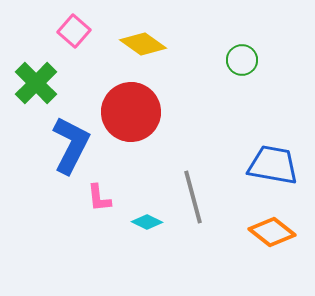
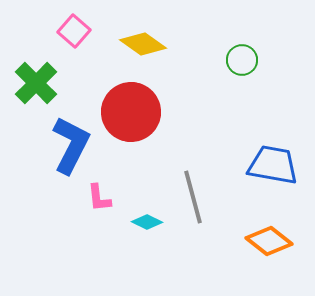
orange diamond: moved 3 px left, 9 px down
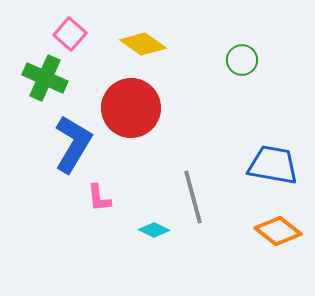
pink square: moved 4 px left, 3 px down
green cross: moved 9 px right, 5 px up; rotated 21 degrees counterclockwise
red circle: moved 4 px up
blue L-shape: moved 2 px right, 1 px up; rotated 4 degrees clockwise
cyan diamond: moved 7 px right, 8 px down
orange diamond: moved 9 px right, 10 px up
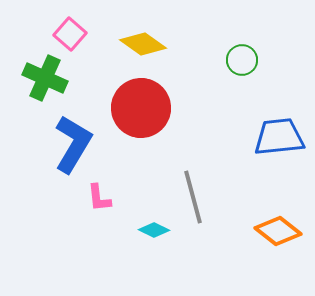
red circle: moved 10 px right
blue trapezoid: moved 6 px right, 28 px up; rotated 16 degrees counterclockwise
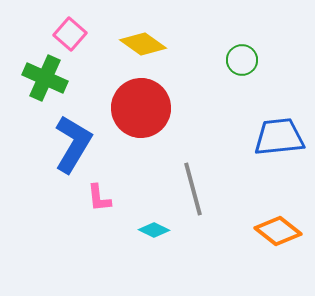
gray line: moved 8 px up
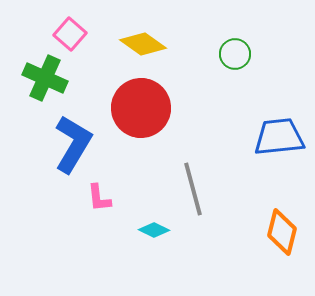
green circle: moved 7 px left, 6 px up
orange diamond: moved 4 px right, 1 px down; rotated 66 degrees clockwise
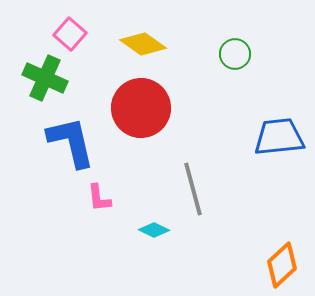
blue L-shape: moved 2 px left, 2 px up; rotated 44 degrees counterclockwise
orange diamond: moved 33 px down; rotated 33 degrees clockwise
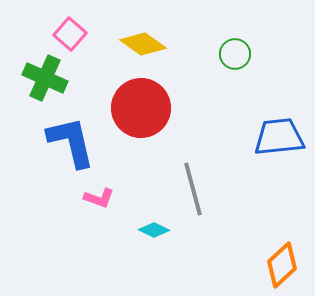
pink L-shape: rotated 64 degrees counterclockwise
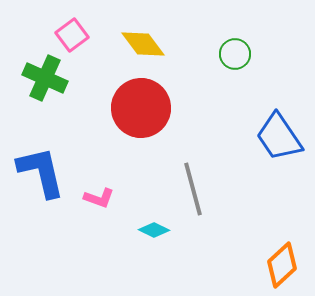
pink square: moved 2 px right, 1 px down; rotated 12 degrees clockwise
yellow diamond: rotated 18 degrees clockwise
blue trapezoid: rotated 118 degrees counterclockwise
blue L-shape: moved 30 px left, 30 px down
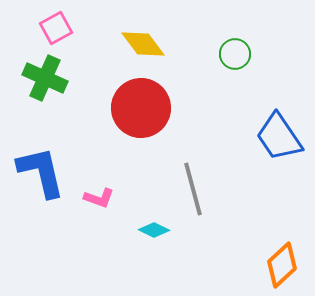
pink square: moved 16 px left, 7 px up; rotated 8 degrees clockwise
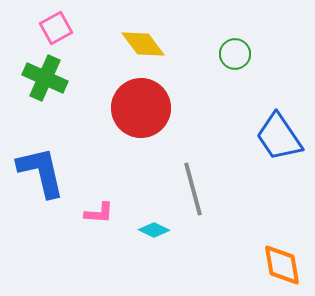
pink L-shape: moved 15 px down; rotated 16 degrees counterclockwise
orange diamond: rotated 57 degrees counterclockwise
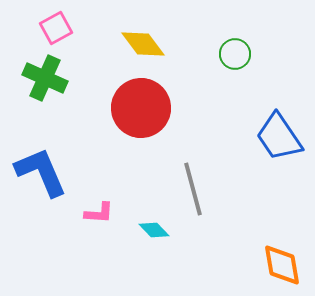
blue L-shape: rotated 10 degrees counterclockwise
cyan diamond: rotated 20 degrees clockwise
